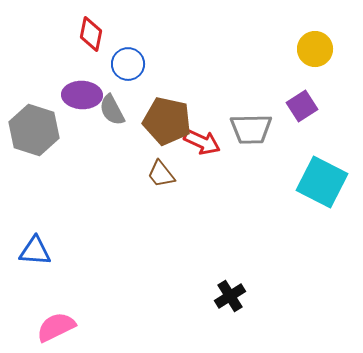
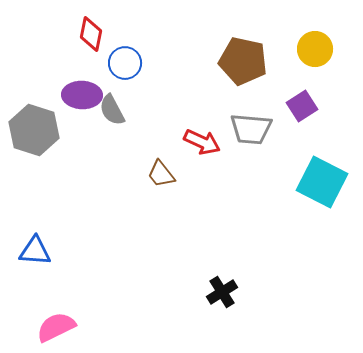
blue circle: moved 3 px left, 1 px up
brown pentagon: moved 76 px right, 60 px up
gray trapezoid: rotated 6 degrees clockwise
black cross: moved 8 px left, 4 px up
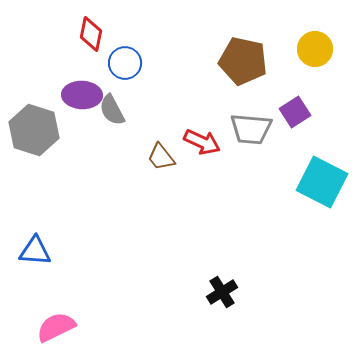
purple square: moved 7 px left, 6 px down
brown trapezoid: moved 17 px up
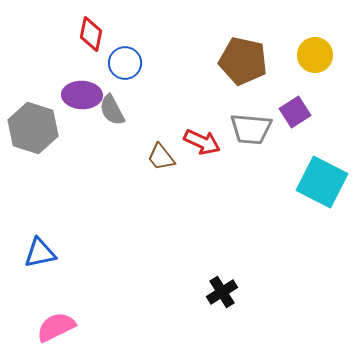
yellow circle: moved 6 px down
gray hexagon: moved 1 px left, 2 px up
blue triangle: moved 5 px right, 2 px down; rotated 16 degrees counterclockwise
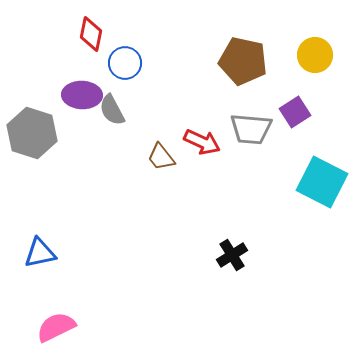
gray hexagon: moved 1 px left, 5 px down
black cross: moved 10 px right, 37 px up
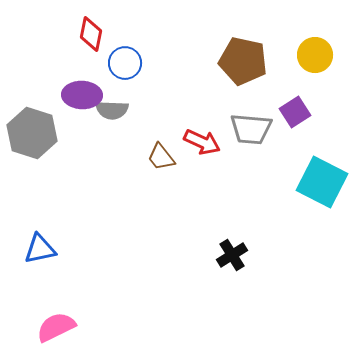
gray semicircle: rotated 60 degrees counterclockwise
blue triangle: moved 4 px up
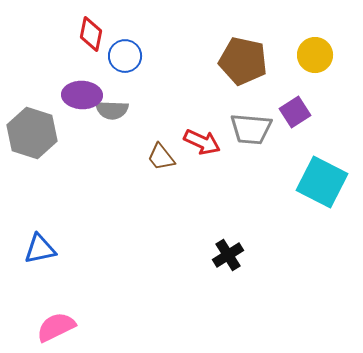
blue circle: moved 7 px up
black cross: moved 4 px left
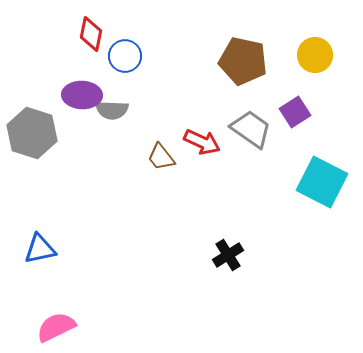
gray trapezoid: rotated 150 degrees counterclockwise
